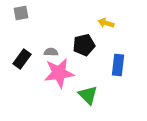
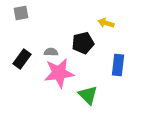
black pentagon: moved 1 px left, 2 px up
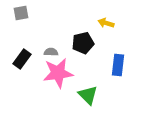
pink star: moved 1 px left
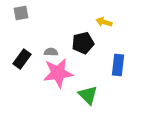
yellow arrow: moved 2 px left, 1 px up
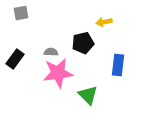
yellow arrow: rotated 28 degrees counterclockwise
black rectangle: moved 7 px left
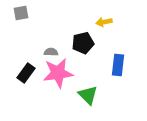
black rectangle: moved 11 px right, 14 px down
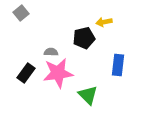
gray square: rotated 28 degrees counterclockwise
black pentagon: moved 1 px right, 5 px up
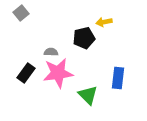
blue rectangle: moved 13 px down
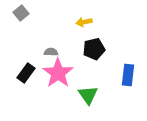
yellow arrow: moved 20 px left
black pentagon: moved 10 px right, 11 px down
pink star: rotated 28 degrees counterclockwise
blue rectangle: moved 10 px right, 3 px up
green triangle: rotated 10 degrees clockwise
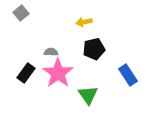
blue rectangle: rotated 40 degrees counterclockwise
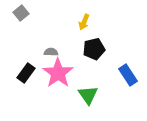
yellow arrow: rotated 56 degrees counterclockwise
